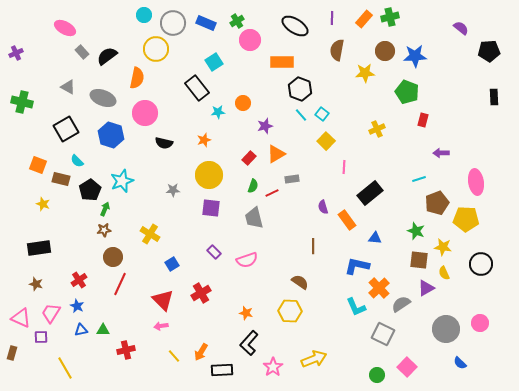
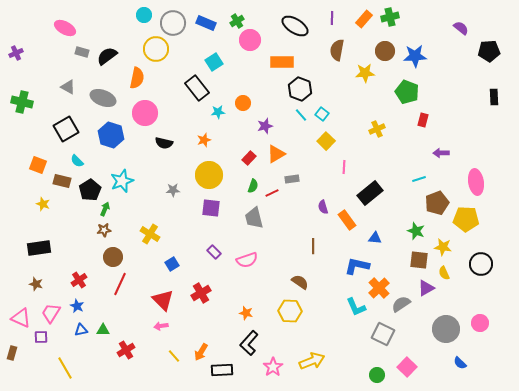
gray rectangle at (82, 52): rotated 32 degrees counterclockwise
brown rectangle at (61, 179): moved 1 px right, 2 px down
red cross at (126, 350): rotated 18 degrees counterclockwise
yellow arrow at (314, 359): moved 2 px left, 2 px down
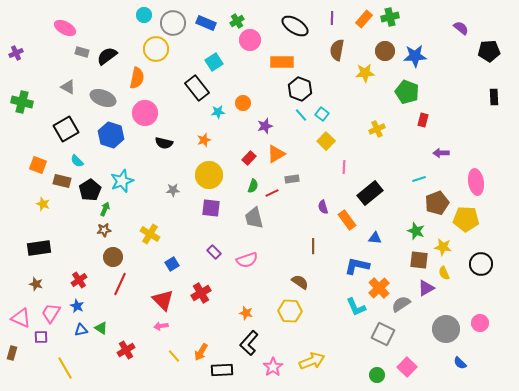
green triangle at (103, 330): moved 2 px left, 2 px up; rotated 32 degrees clockwise
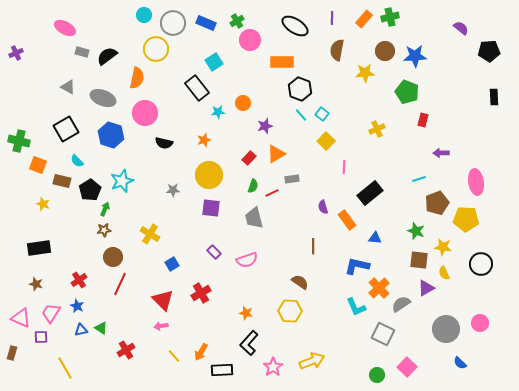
green cross at (22, 102): moved 3 px left, 39 px down
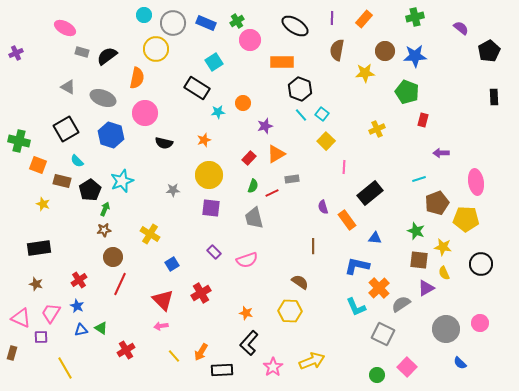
green cross at (390, 17): moved 25 px right
black pentagon at (489, 51): rotated 25 degrees counterclockwise
black rectangle at (197, 88): rotated 20 degrees counterclockwise
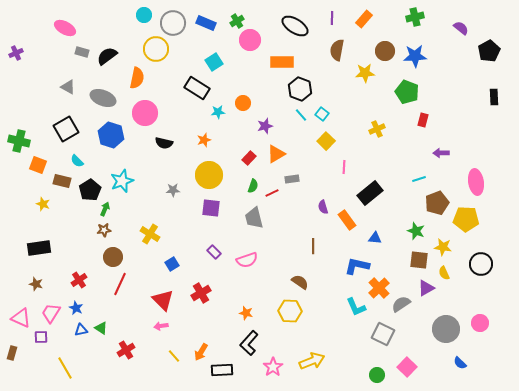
blue star at (77, 306): moved 1 px left, 2 px down
